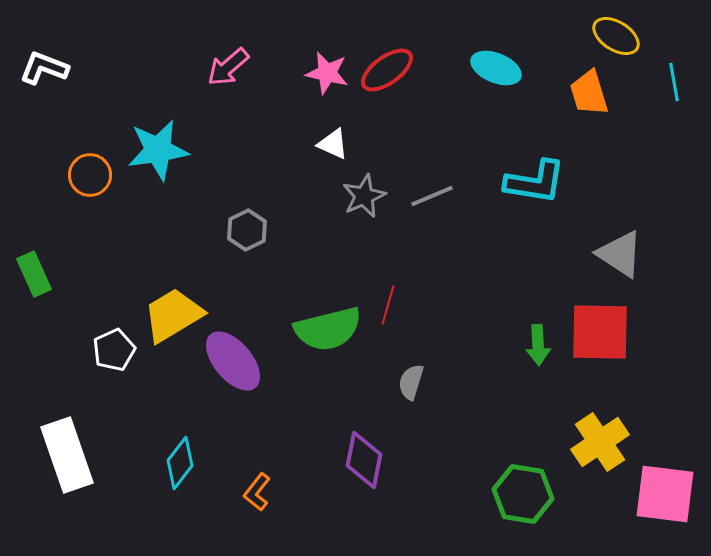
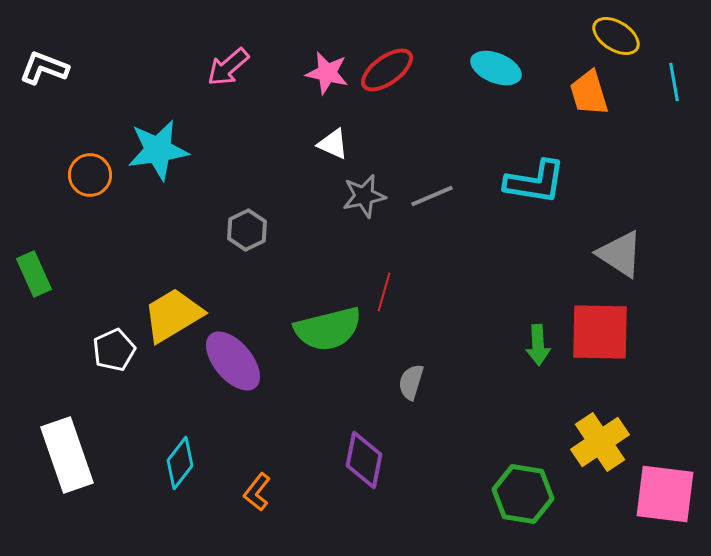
gray star: rotated 12 degrees clockwise
red line: moved 4 px left, 13 px up
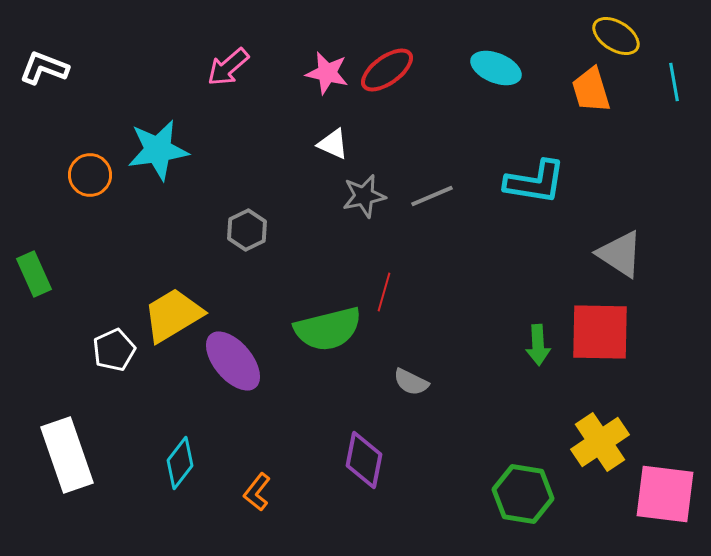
orange trapezoid: moved 2 px right, 3 px up
gray semicircle: rotated 81 degrees counterclockwise
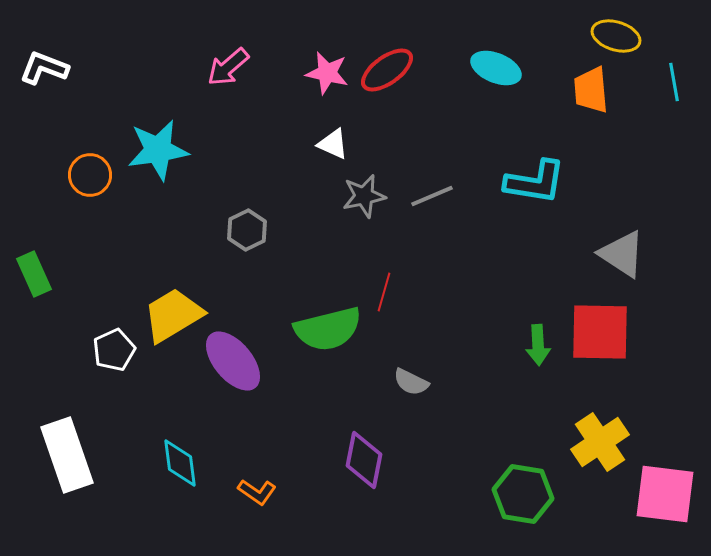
yellow ellipse: rotated 15 degrees counterclockwise
orange trapezoid: rotated 12 degrees clockwise
gray triangle: moved 2 px right
cyan diamond: rotated 45 degrees counterclockwise
orange L-shape: rotated 93 degrees counterclockwise
